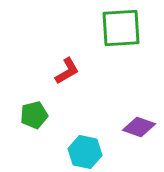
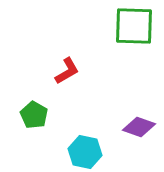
green square: moved 13 px right, 2 px up; rotated 6 degrees clockwise
green pentagon: rotated 28 degrees counterclockwise
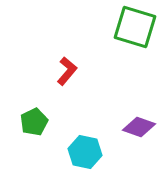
green square: moved 1 px right, 1 px down; rotated 15 degrees clockwise
red L-shape: rotated 20 degrees counterclockwise
green pentagon: moved 7 px down; rotated 16 degrees clockwise
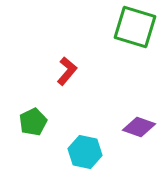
green pentagon: moved 1 px left
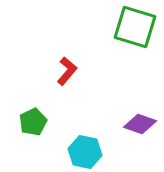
purple diamond: moved 1 px right, 3 px up
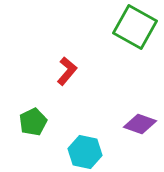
green square: rotated 12 degrees clockwise
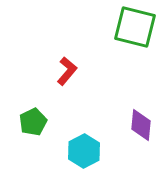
green square: rotated 15 degrees counterclockwise
purple diamond: moved 1 px right, 1 px down; rotated 76 degrees clockwise
cyan hexagon: moved 1 px left, 1 px up; rotated 20 degrees clockwise
